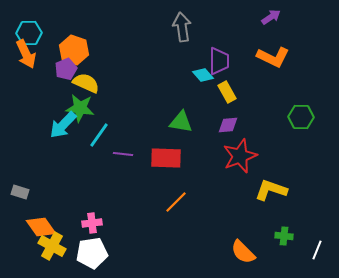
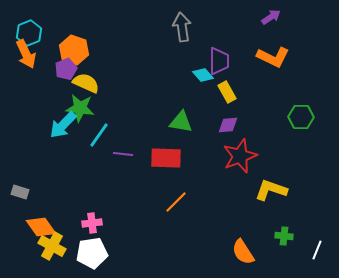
cyan hexagon: rotated 20 degrees counterclockwise
orange semicircle: rotated 12 degrees clockwise
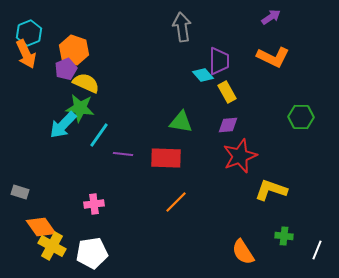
pink cross: moved 2 px right, 19 px up
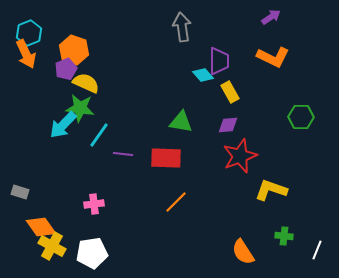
yellow rectangle: moved 3 px right
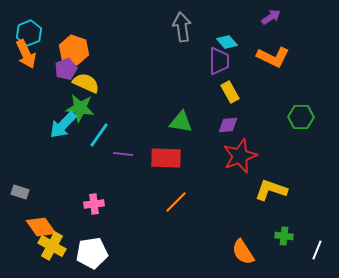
cyan diamond: moved 24 px right, 33 px up
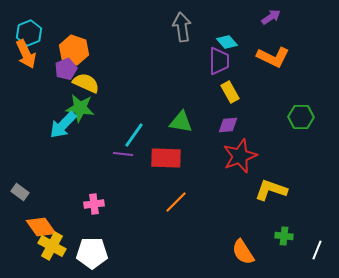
cyan line: moved 35 px right
gray rectangle: rotated 18 degrees clockwise
white pentagon: rotated 8 degrees clockwise
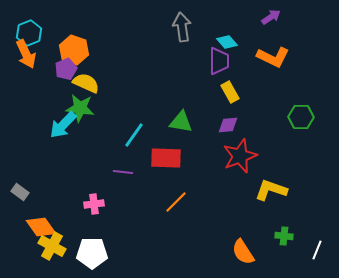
purple line: moved 18 px down
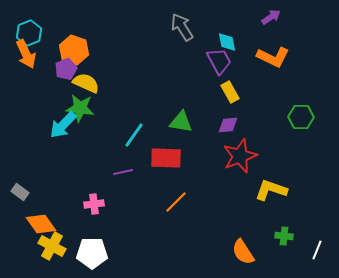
gray arrow: rotated 24 degrees counterclockwise
cyan diamond: rotated 30 degrees clockwise
purple trapezoid: rotated 28 degrees counterclockwise
purple line: rotated 18 degrees counterclockwise
orange diamond: moved 3 px up
